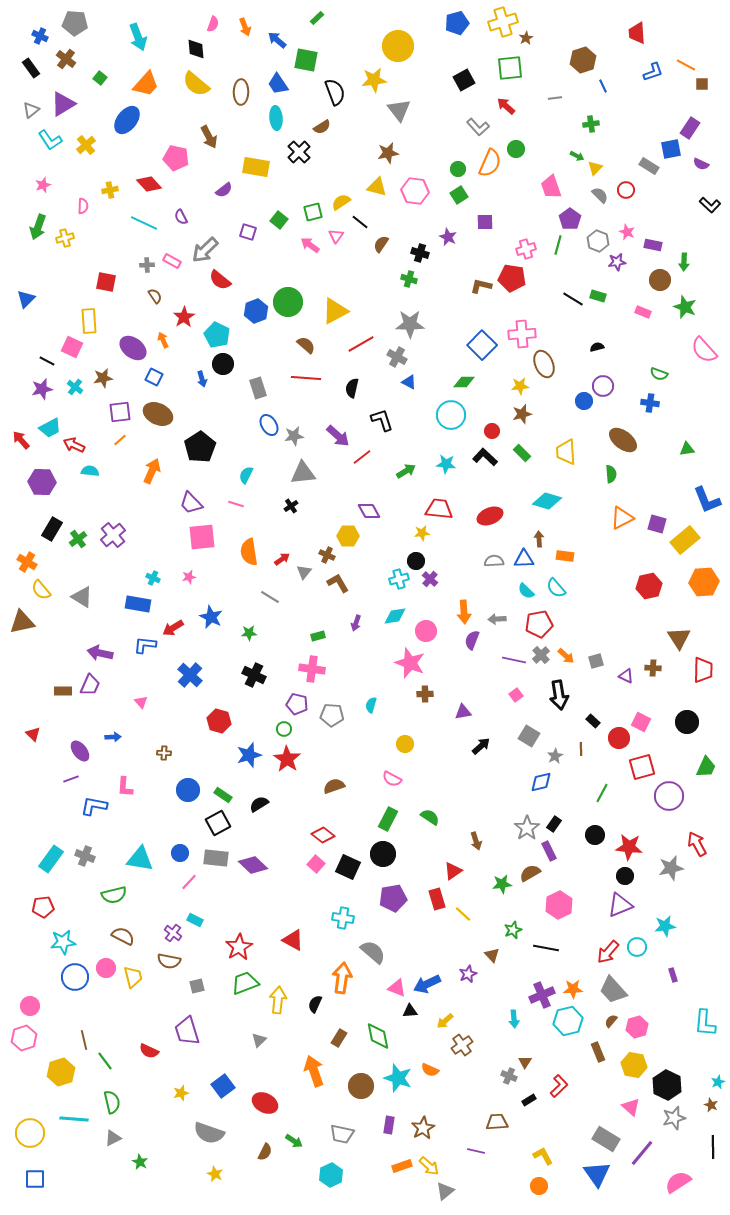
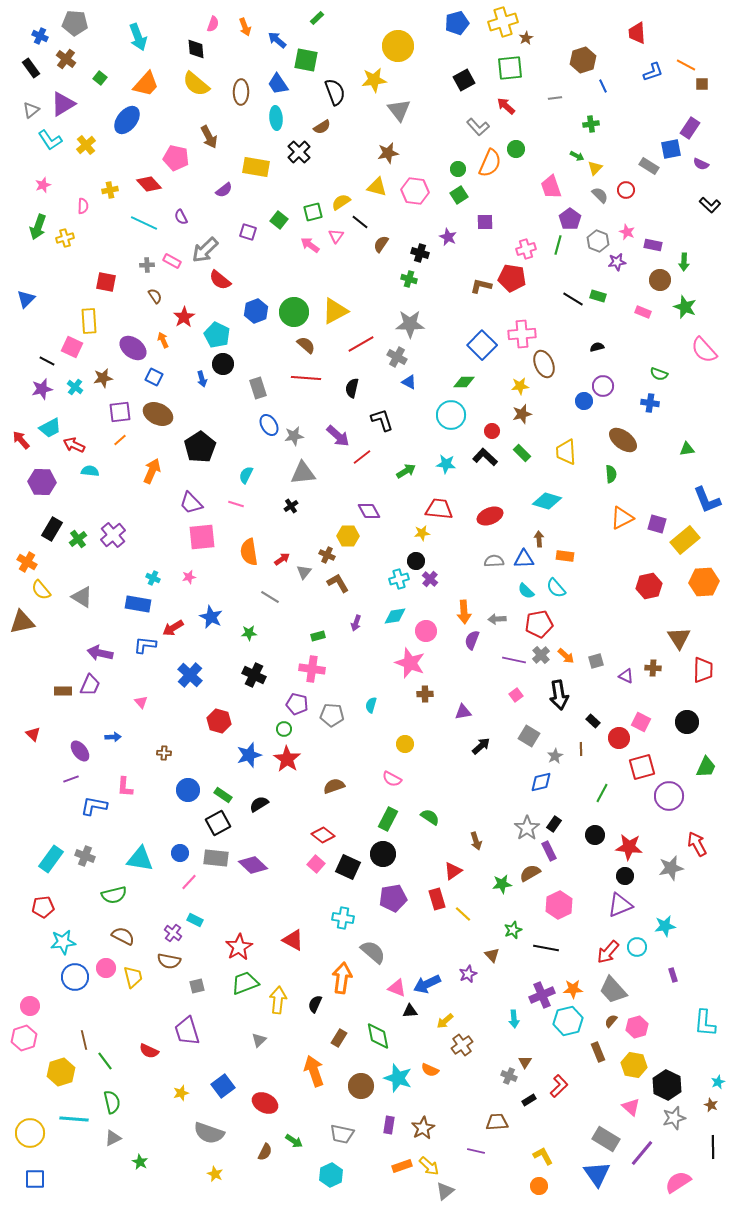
green circle at (288, 302): moved 6 px right, 10 px down
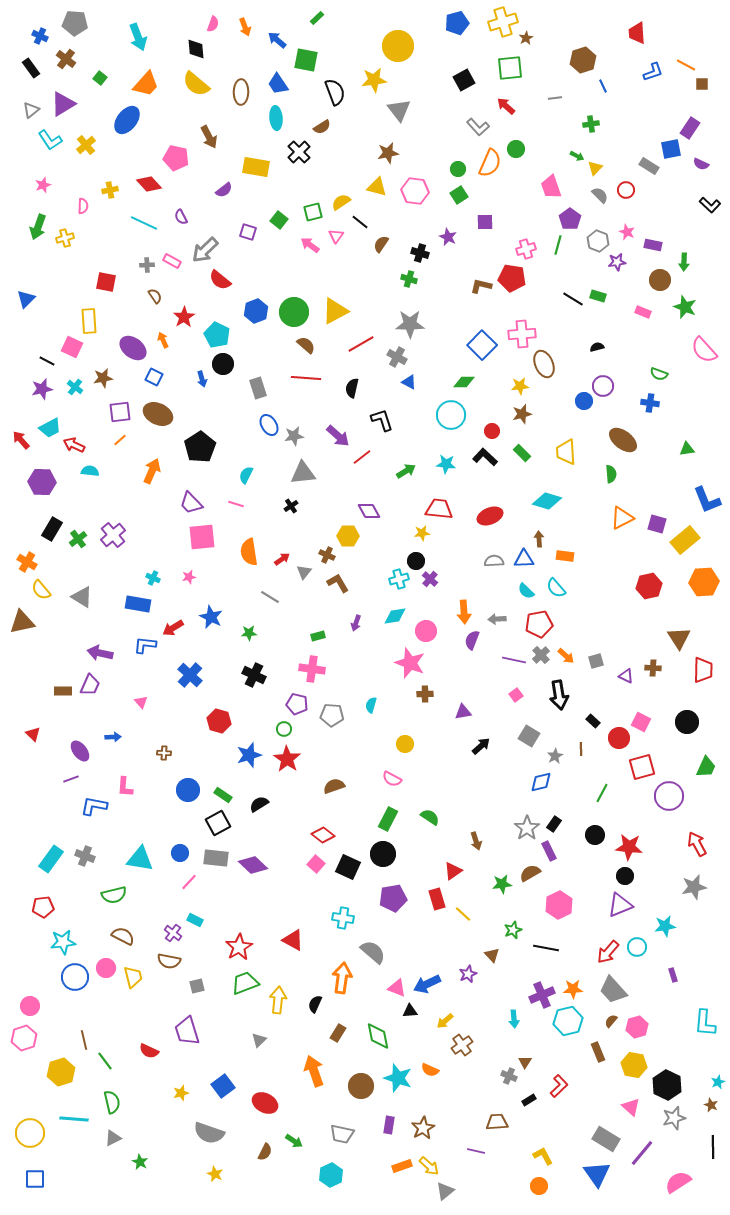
gray star at (671, 868): moved 23 px right, 19 px down
brown rectangle at (339, 1038): moved 1 px left, 5 px up
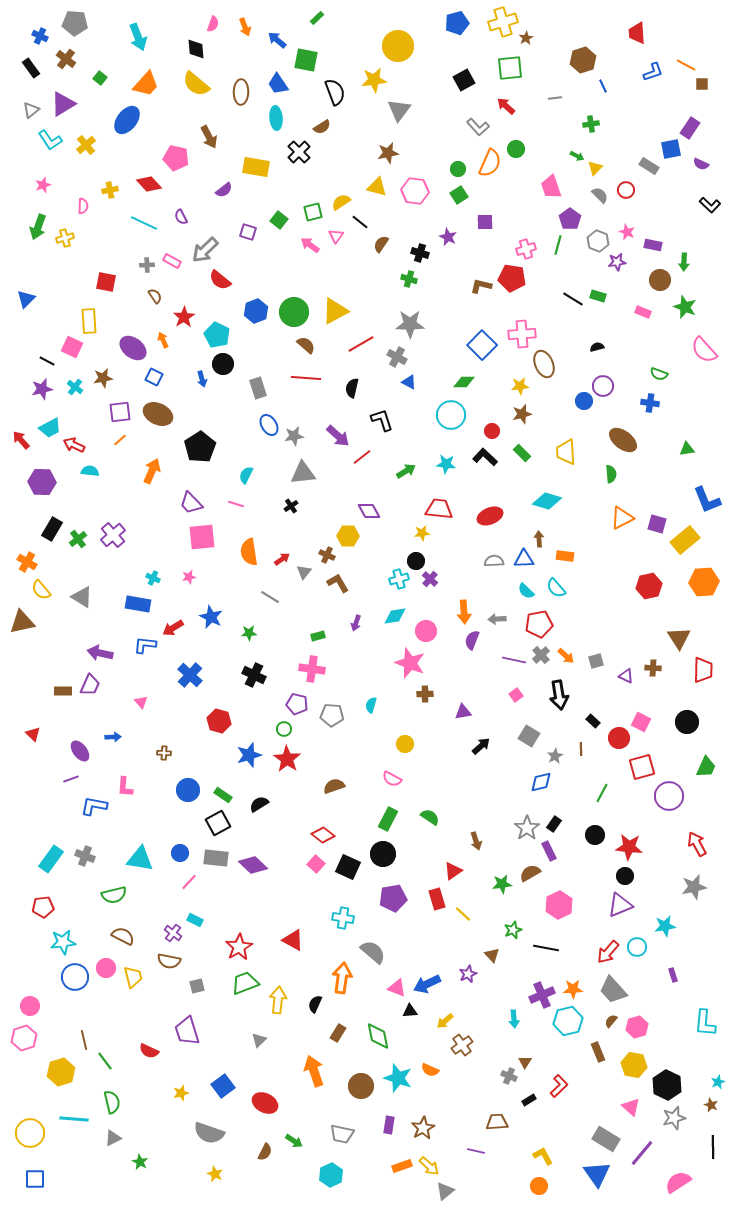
gray triangle at (399, 110): rotated 15 degrees clockwise
